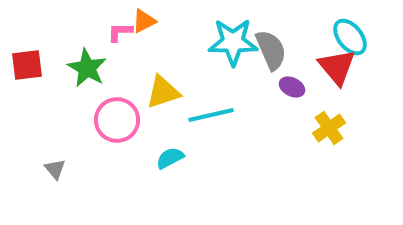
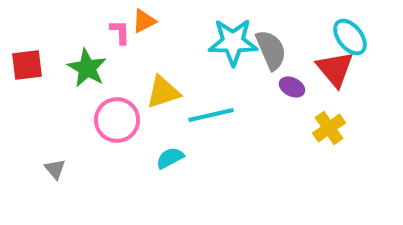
pink L-shape: rotated 88 degrees clockwise
red triangle: moved 2 px left, 2 px down
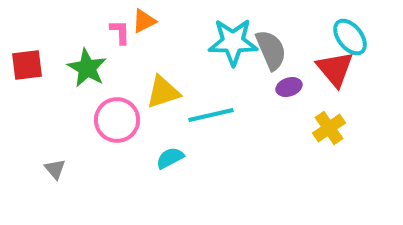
purple ellipse: moved 3 px left; rotated 45 degrees counterclockwise
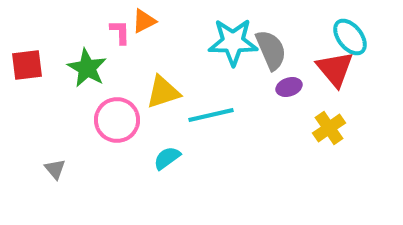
cyan semicircle: moved 3 px left; rotated 8 degrees counterclockwise
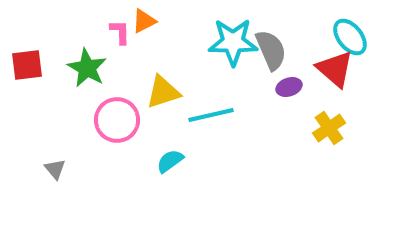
red triangle: rotated 9 degrees counterclockwise
cyan semicircle: moved 3 px right, 3 px down
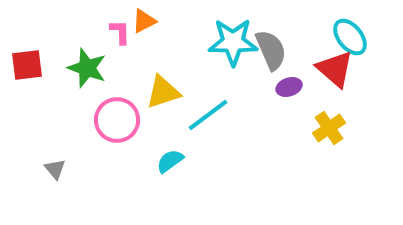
green star: rotated 9 degrees counterclockwise
cyan line: moved 3 px left; rotated 24 degrees counterclockwise
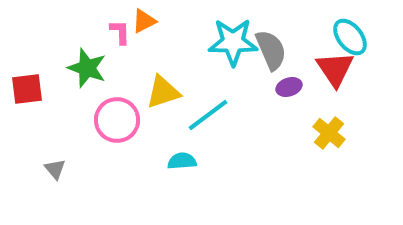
red square: moved 24 px down
red triangle: rotated 15 degrees clockwise
yellow cross: moved 5 px down; rotated 16 degrees counterclockwise
cyan semicircle: moved 12 px right; rotated 32 degrees clockwise
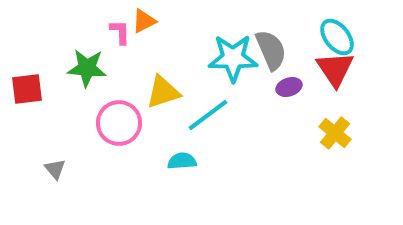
cyan ellipse: moved 13 px left
cyan star: moved 16 px down
green star: rotated 15 degrees counterclockwise
pink circle: moved 2 px right, 3 px down
yellow cross: moved 6 px right
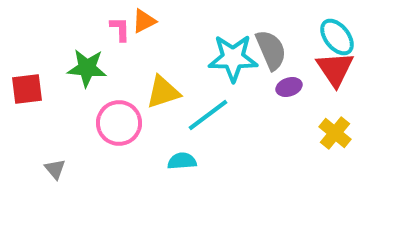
pink L-shape: moved 3 px up
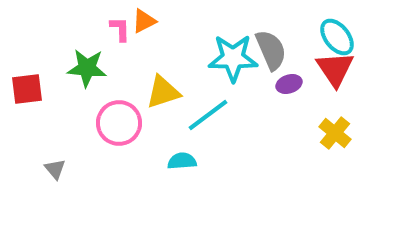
purple ellipse: moved 3 px up
